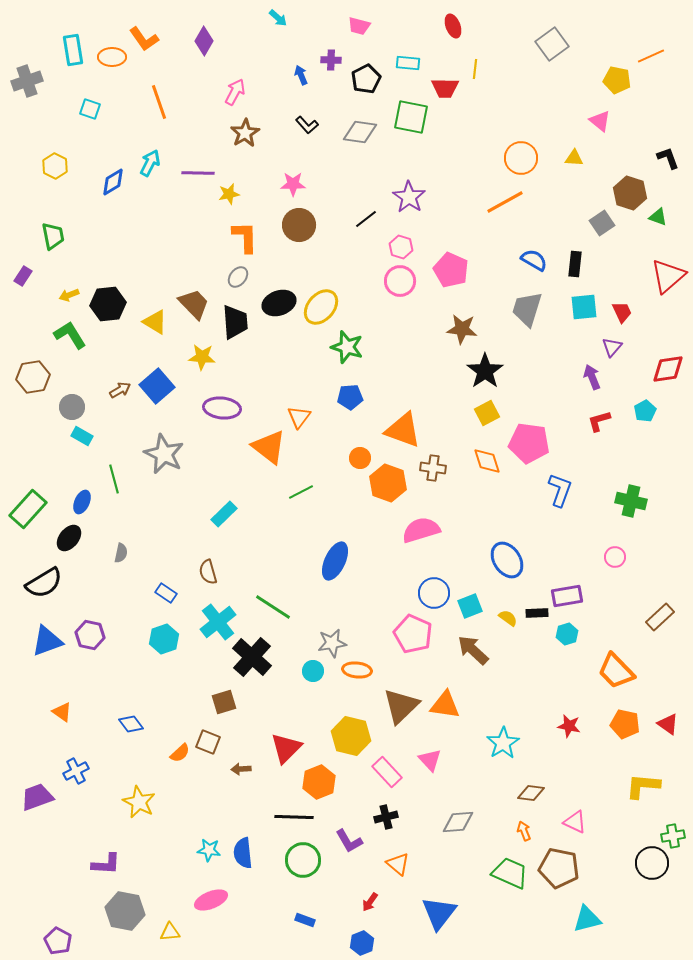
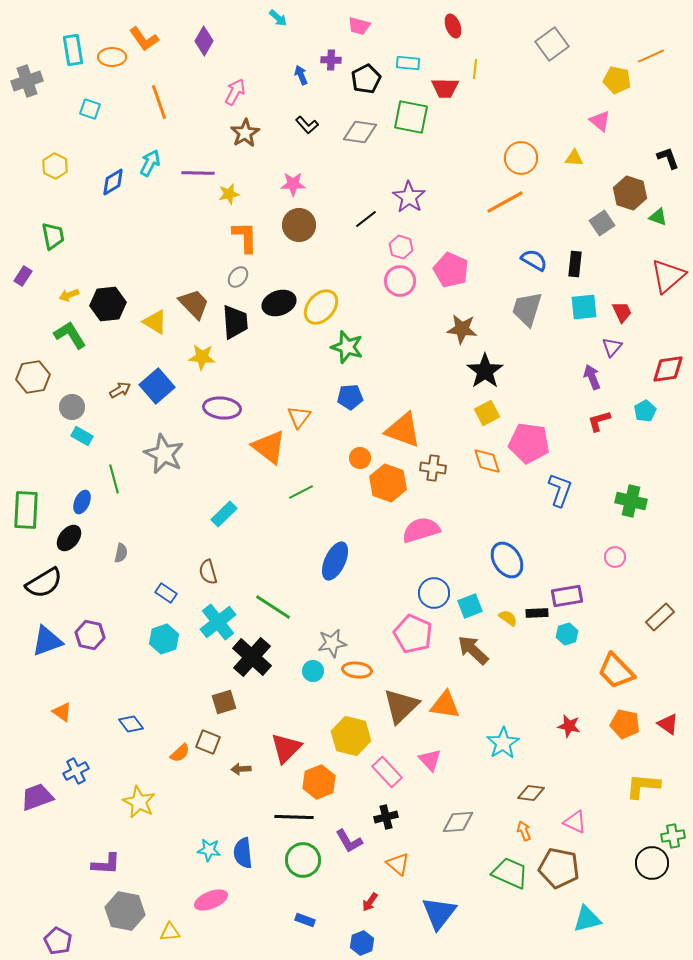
green rectangle at (28, 509): moved 2 px left, 1 px down; rotated 39 degrees counterclockwise
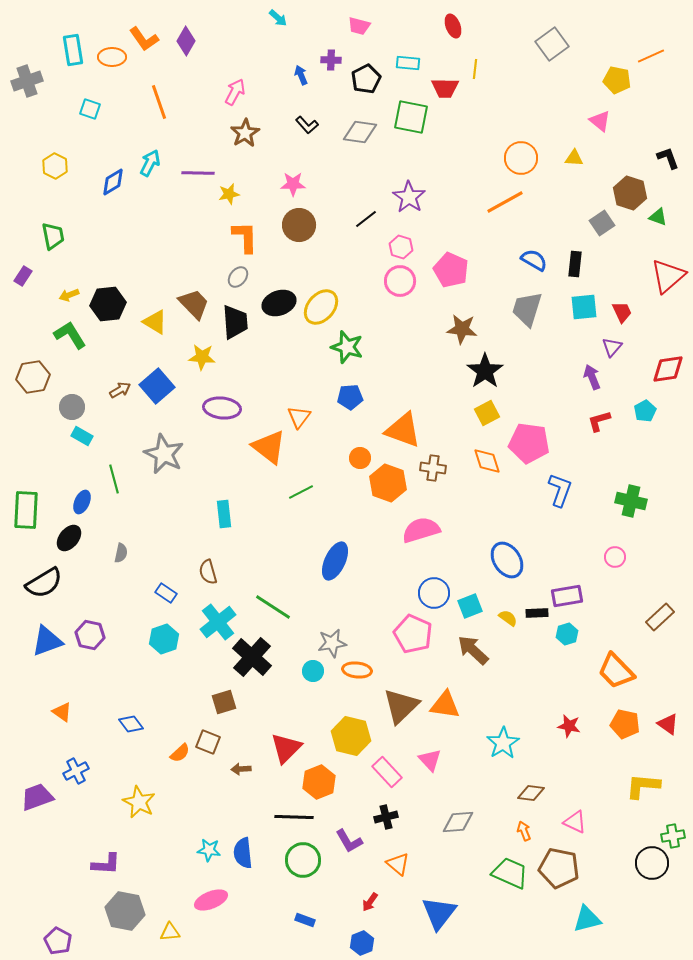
purple diamond at (204, 41): moved 18 px left
cyan rectangle at (224, 514): rotated 52 degrees counterclockwise
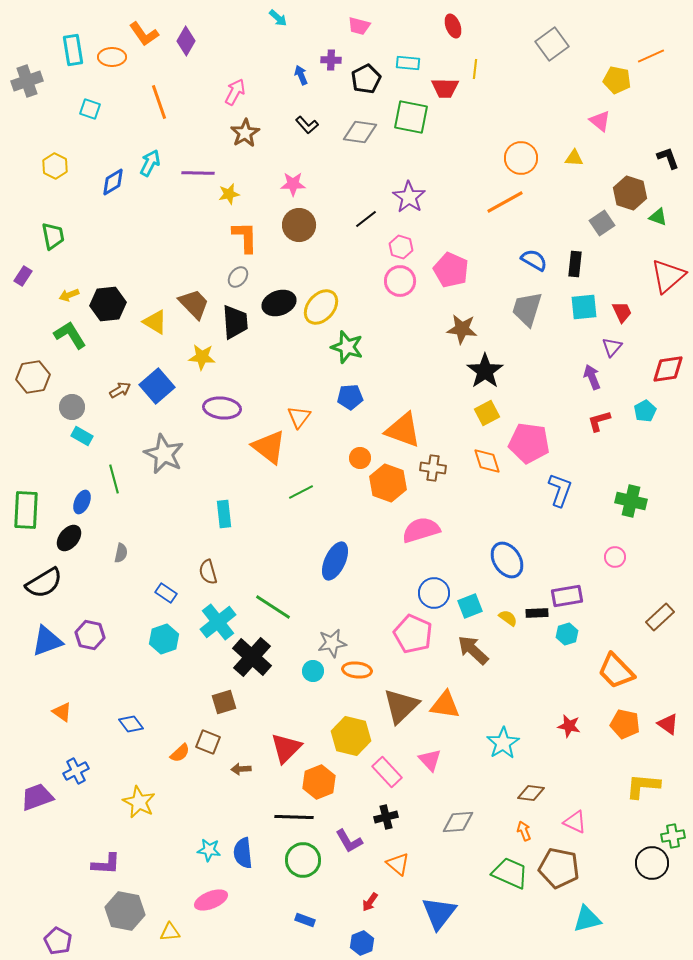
orange L-shape at (144, 39): moved 5 px up
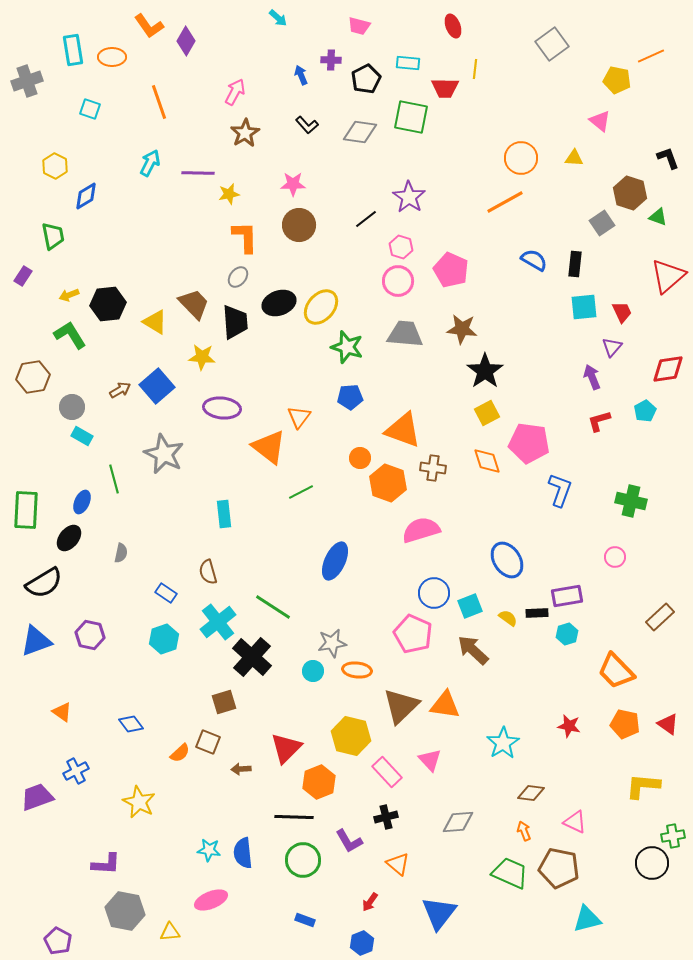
orange L-shape at (144, 34): moved 5 px right, 8 px up
blue diamond at (113, 182): moved 27 px left, 14 px down
pink circle at (400, 281): moved 2 px left
gray trapezoid at (527, 309): moved 122 px left, 25 px down; rotated 78 degrees clockwise
blue triangle at (47, 641): moved 11 px left
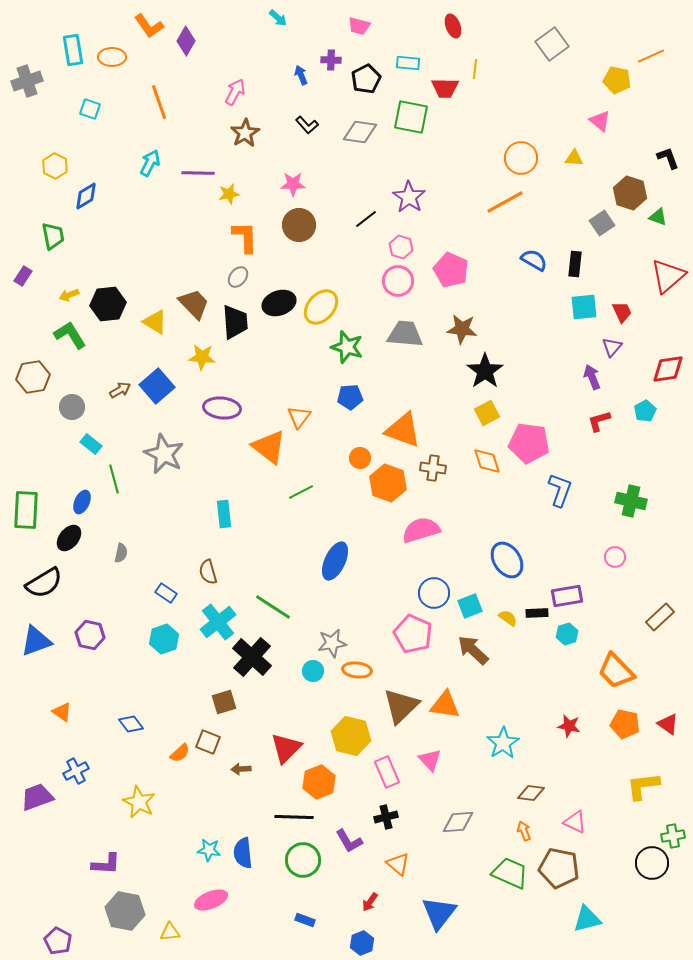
cyan rectangle at (82, 436): moved 9 px right, 8 px down; rotated 10 degrees clockwise
pink rectangle at (387, 772): rotated 20 degrees clockwise
yellow L-shape at (643, 786): rotated 12 degrees counterclockwise
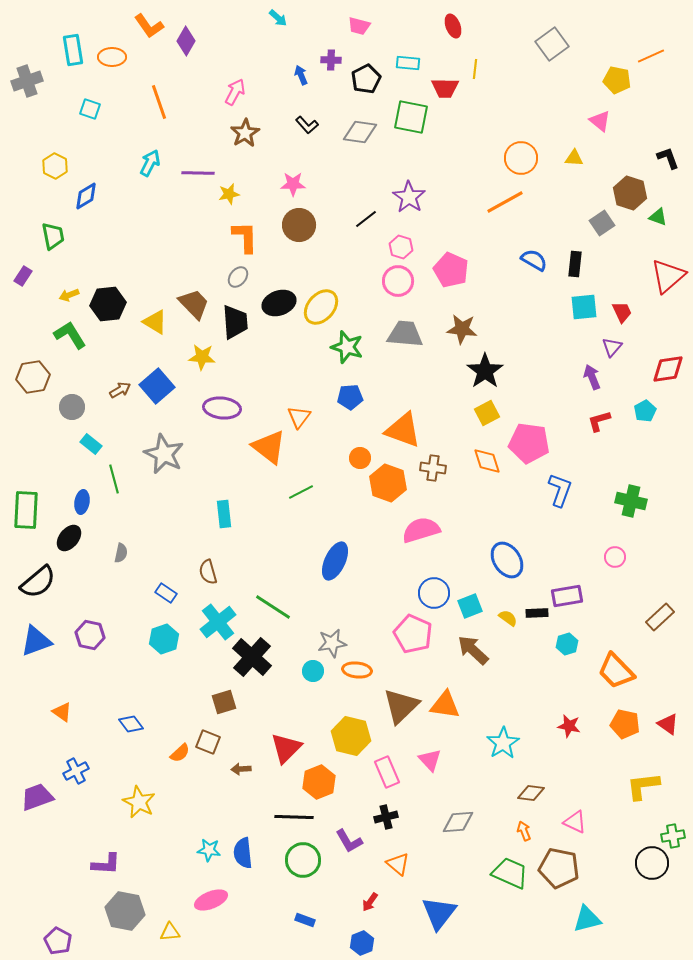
blue ellipse at (82, 502): rotated 15 degrees counterclockwise
black semicircle at (44, 583): moved 6 px left, 1 px up; rotated 9 degrees counterclockwise
cyan hexagon at (567, 634): moved 10 px down
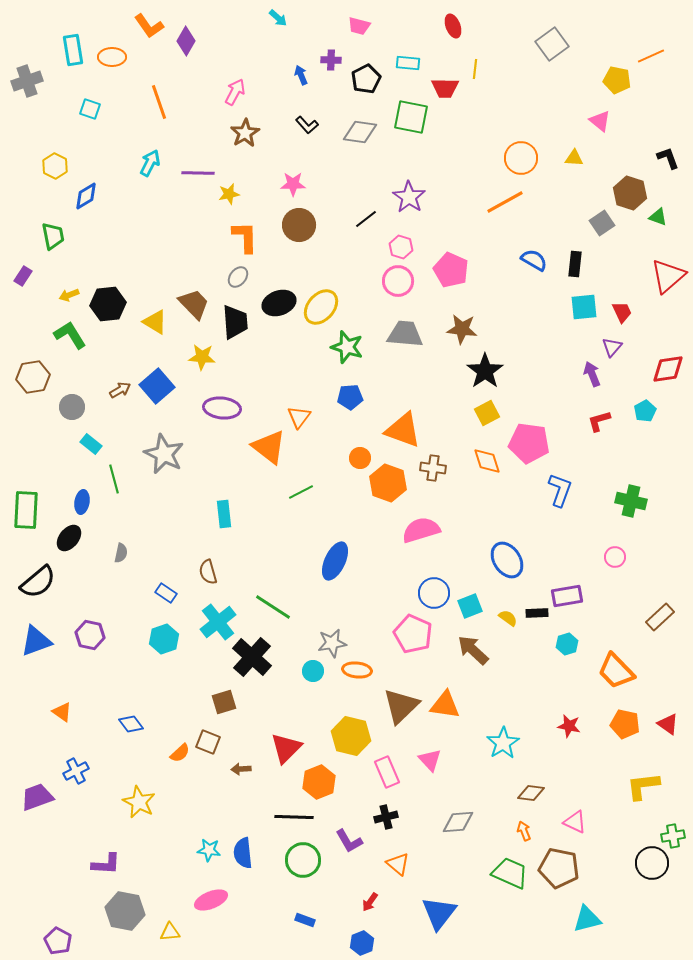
purple arrow at (592, 377): moved 3 px up
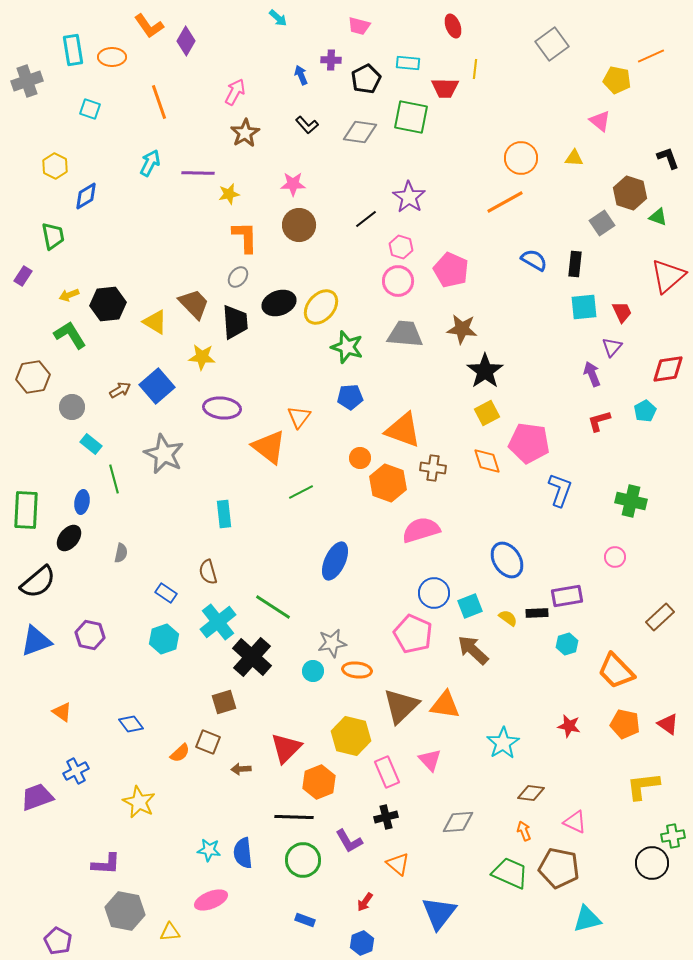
red arrow at (370, 902): moved 5 px left
